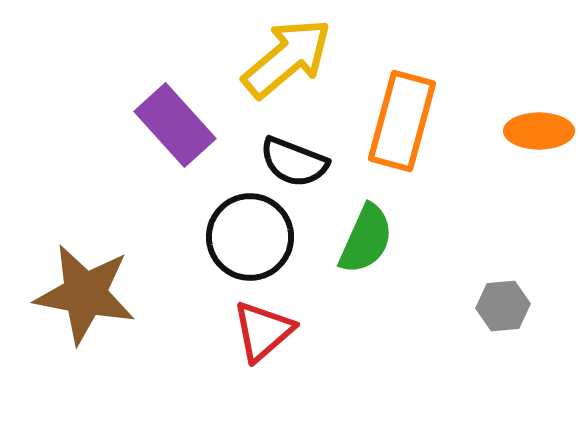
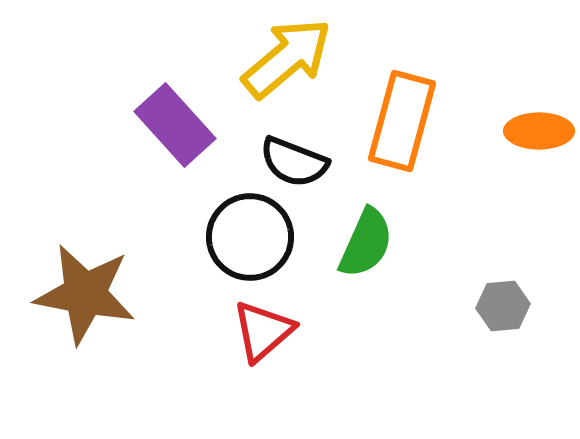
green semicircle: moved 4 px down
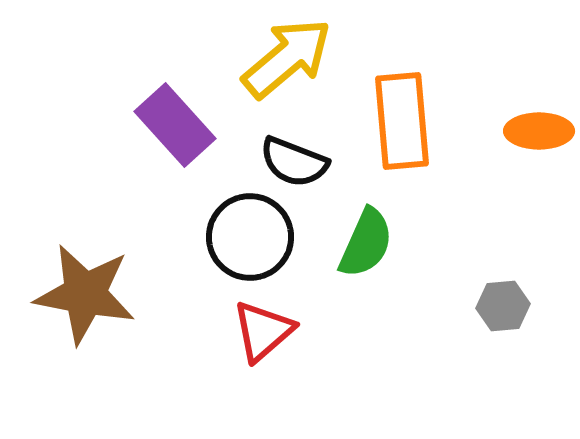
orange rectangle: rotated 20 degrees counterclockwise
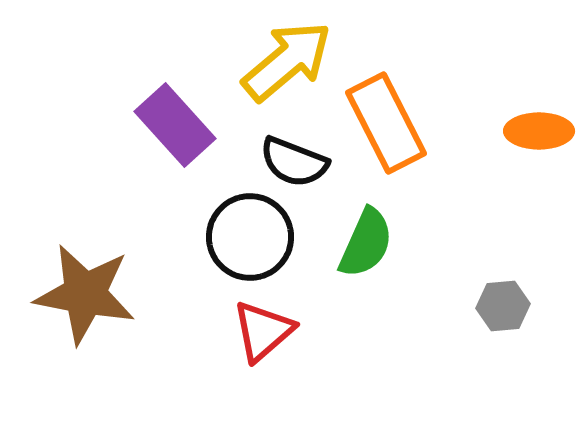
yellow arrow: moved 3 px down
orange rectangle: moved 16 px left, 2 px down; rotated 22 degrees counterclockwise
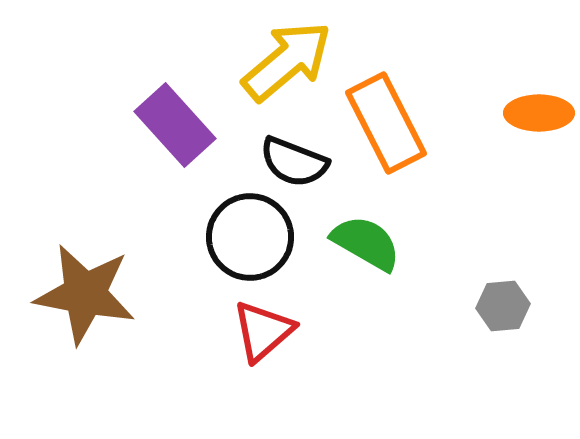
orange ellipse: moved 18 px up
green semicircle: rotated 84 degrees counterclockwise
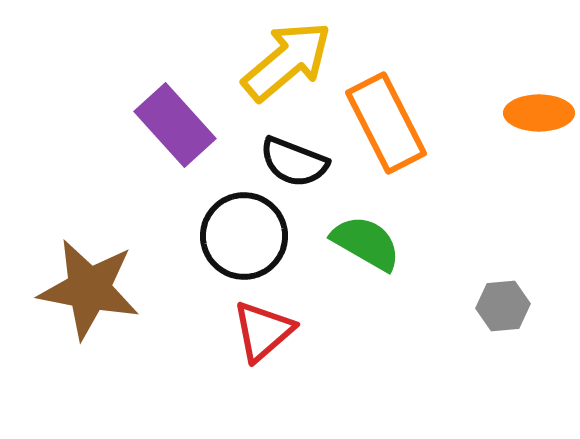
black circle: moved 6 px left, 1 px up
brown star: moved 4 px right, 5 px up
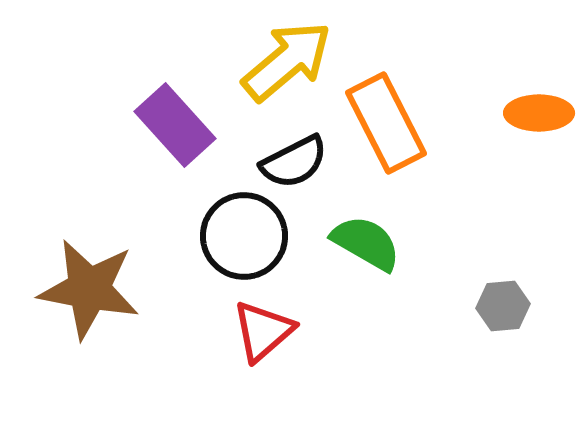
black semicircle: rotated 48 degrees counterclockwise
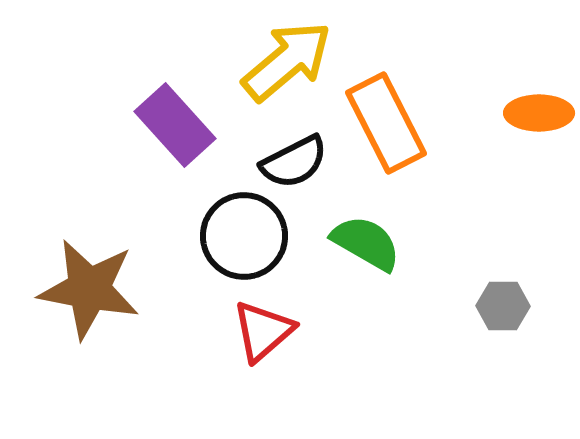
gray hexagon: rotated 6 degrees clockwise
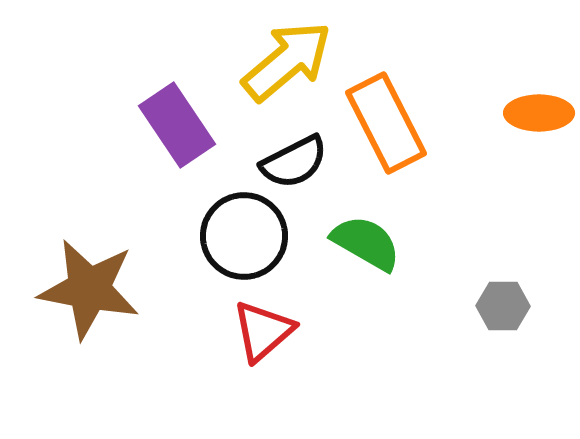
purple rectangle: moved 2 px right; rotated 8 degrees clockwise
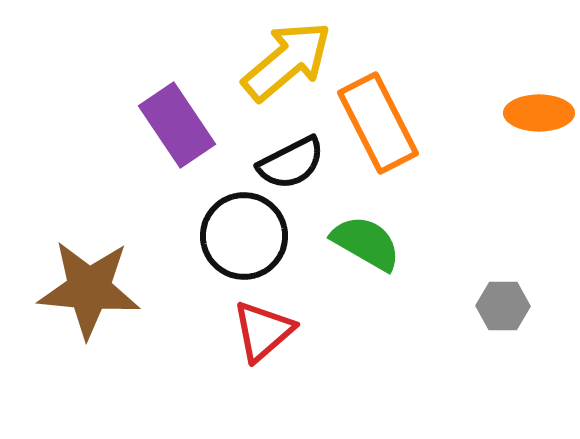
orange rectangle: moved 8 px left
black semicircle: moved 3 px left, 1 px down
brown star: rotated 6 degrees counterclockwise
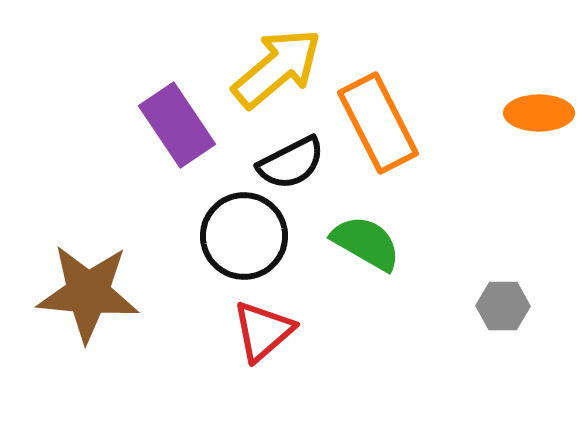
yellow arrow: moved 10 px left, 7 px down
brown star: moved 1 px left, 4 px down
